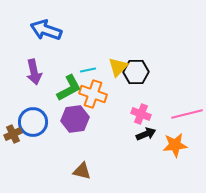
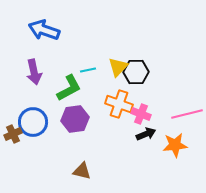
blue arrow: moved 2 px left
orange cross: moved 26 px right, 10 px down
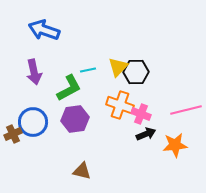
orange cross: moved 1 px right, 1 px down
pink line: moved 1 px left, 4 px up
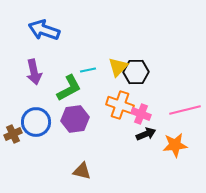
pink line: moved 1 px left
blue circle: moved 3 px right
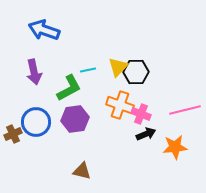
orange star: moved 2 px down
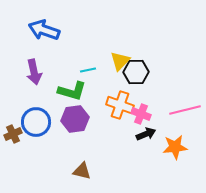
yellow triangle: moved 2 px right, 6 px up
green L-shape: moved 3 px right, 3 px down; rotated 44 degrees clockwise
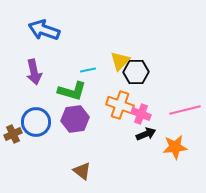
brown triangle: rotated 24 degrees clockwise
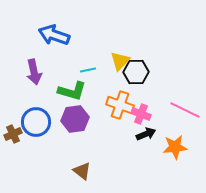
blue arrow: moved 10 px right, 5 px down
pink line: rotated 40 degrees clockwise
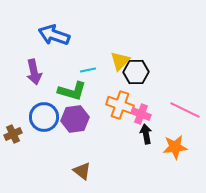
blue circle: moved 8 px right, 5 px up
black arrow: rotated 78 degrees counterclockwise
